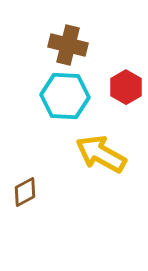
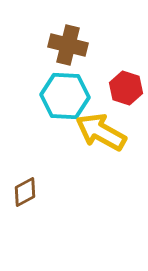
red hexagon: moved 1 px down; rotated 12 degrees counterclockwise
yellow arrow: moved 22 px up
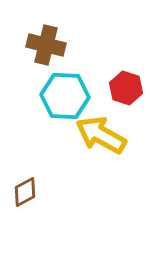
brown cross: moved 22 px left
yellow arrow: moved 3 px down
